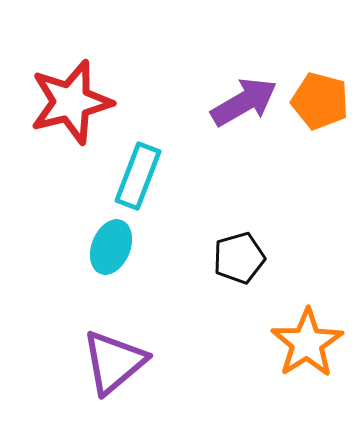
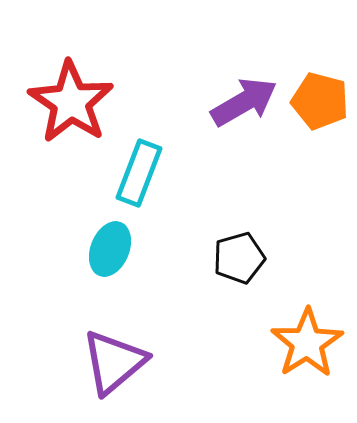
red star: rotated 24 degrees counterclockwise
cyan rectangle: moved 1 px right, 3 px up
cyan ellipse: moved 1 px left, 2 px down
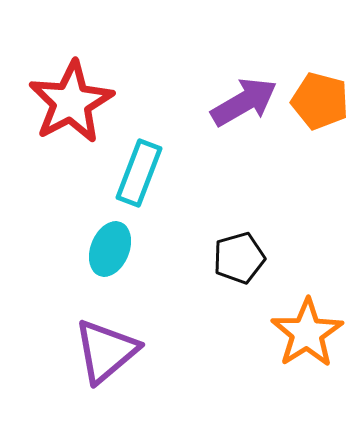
red star: rotated 10 degrees clockwise
orange star: moved 10 px up
purple triangle: moved 8 px left, 11 px up
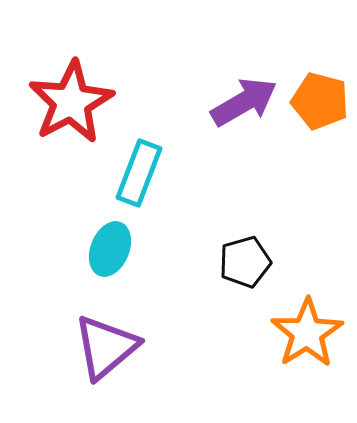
black pentagon: moved 6 px right, 4 px down
purple triangle: moved 4 px up
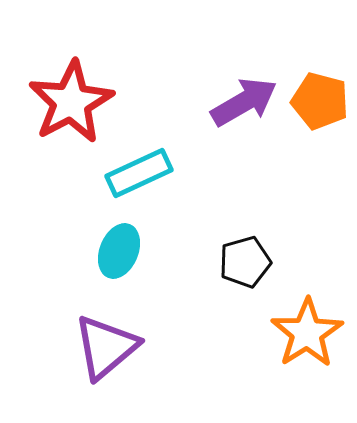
cyan rectangle: rotated 44 degrees clockwise
cyan ellipse: moved 9 px right, 2 px down
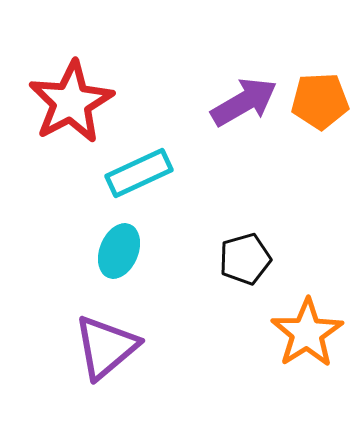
orange pentagon: rotated 18 degrees counterclockwise
black pentagon: moved 3 px up
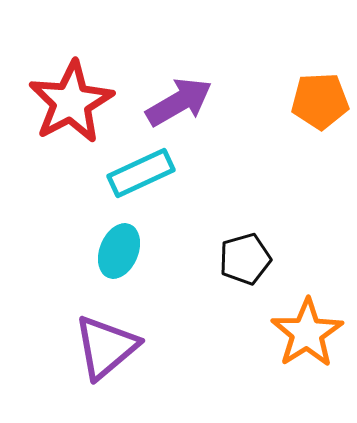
purple arrow: moved 65 px left
cyan rectangle: moved 2 px right
